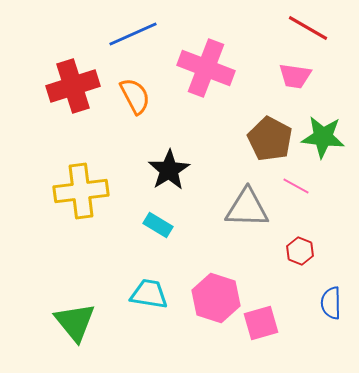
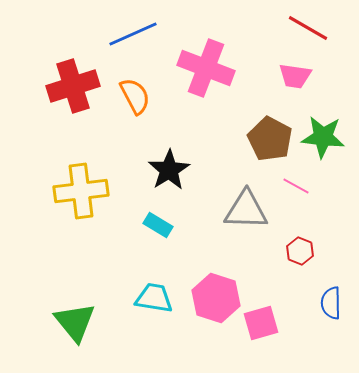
gray triangle: moved 1 px left, 2 px down
cyan trapezoid: moved 5 px right, 4 px down
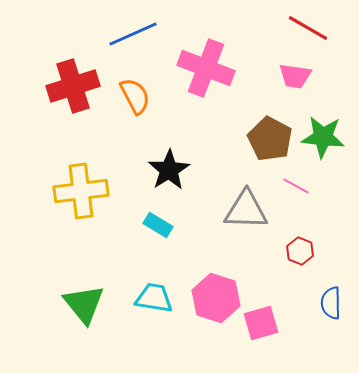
green triangle: moved 9 px right, 18 px up
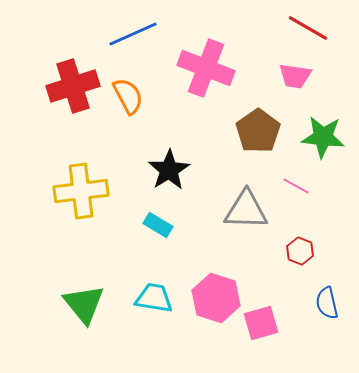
orange semicircle: moved 7 px left
brown pentagon: moved 12 px left, 8 px up; rotated 9 degrees clockwise
blue semicircle: moved 4 px left; rotated 12 degrees counterclockwise
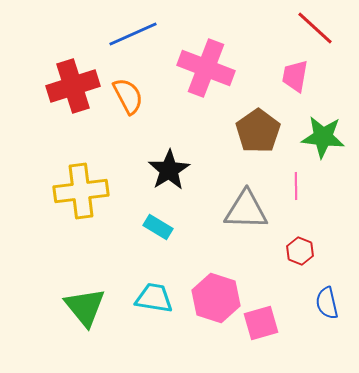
red line: moved 7 px right; rotated 12 degrees clockwise
pink trapezoid: rotated 92 degrees clockwise
pink line: rotated 60 degrees clockwise
cyan rectangle: moved 2 px down
green triangle: moved 1 px right, 3 px down
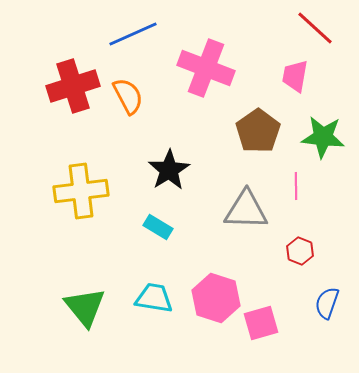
blue semicircle: rotated 32 degrees clockwise
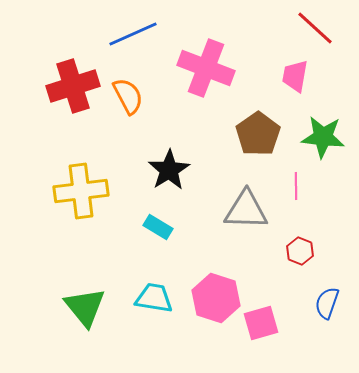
brown pentagon: moved 3 px down
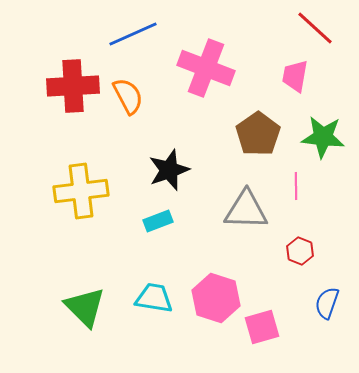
red cross: rotated 15 degrees clockwise
black star: rotated 12 degrees clockwise
cyan rectangle: moved 6 px up; rotated 52 degrees counterclockwise
green triangle: rotated 6 degrees counterclockwise
pink square: moved 1 px right, 4 px down
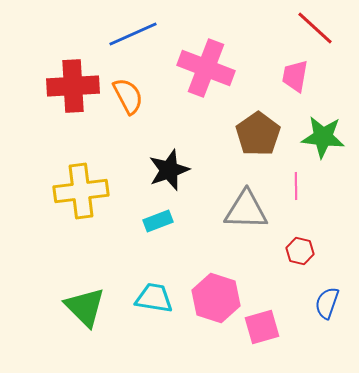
red hexagon: rotated 8 degrees counterclockwise
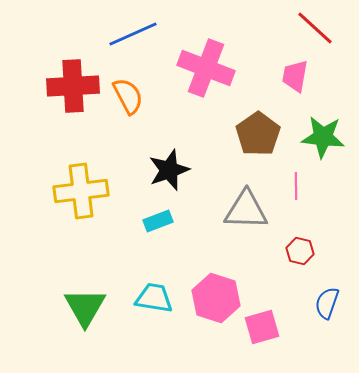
green triangle: rotated 15 degrees clockwise
